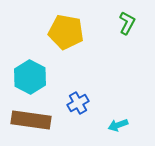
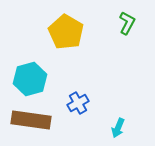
yellow pentagon: rotated 20 degrees clockwise
cyan hexagon: moved 2 px down; rotated 16 degrees clockwise
cyan arrow: moved 3 px down; rotated 48 degrees counterclockwise
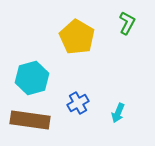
yellow pentagon: moved 11 px right, 5 px down
cyan hexagon: moved 2 px right, 1 px up
brown rectangle: moved 1 px left
cyan arrow: moved 15 px up
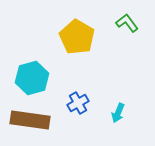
green L-shape: rotated 65 degrees counterclockwise
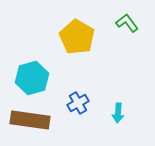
cyan arrow: rotated 18 degrees counterclockwise
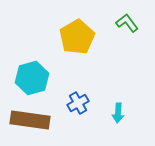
yellow pentagon: rotated 12 degrees clockwise
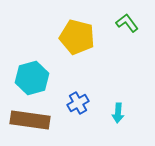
yellow pentagon: rotated 28 degrees counterclockwise
